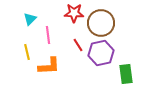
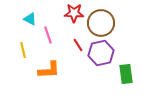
cyan triangle: rotated 48 degrees counterclockwise
pink line: rotated 12 degrees counterclockwise
yellow line: moved 4 px left, 2 px up
orange L-shape: moved 4 px down
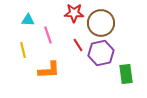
cyan triangle: moved 2 px left, 1 px down; rotated 24 degrees counterclockwise
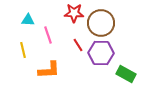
purple hexagon: rotated 15 degrees clockwise
green rectangle: rotated 54 degrees counterclockwise
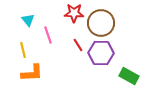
cyan triangle: rotated 48 degrees clockwise
orange L-shape: moved 17 px left, 3 px down
green rectangle: moved 3 px right, 2 px down
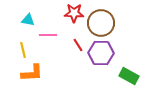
cyan triangle: rotated 40 degrees counterclockwise
pink line: rotated 72 degrees counterclockwise
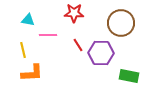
brown circle: moved 20 px right
green rectangle: rotated 18 degrees counterclockwise
